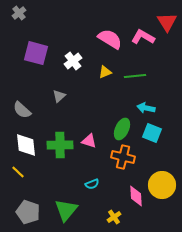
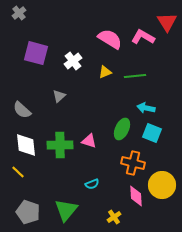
orange cross: moved 10 px right, 6 px down
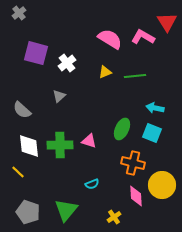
white cross: moved 6 px left, 2 px down
cyan arrow: moved 9 px right
white diamond: moved 3 px right, 1 px down
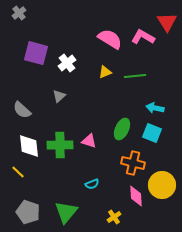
green triangle: moved 2 px down
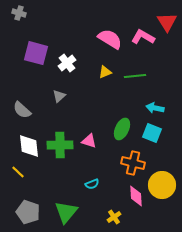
gray cross: rotated 32 degrees counterclockwise
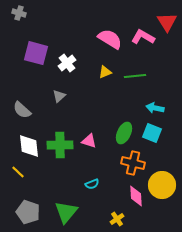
green ellipse: moved 2 px right, 4 px down
yellow cross: moved 3 px right, 2 px down
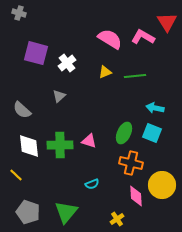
orange cross: moved 2 px left
yellow line: moved 2 px left, 3 px down
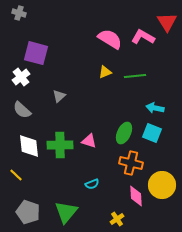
white cross: moved 46 px left, 14 px down
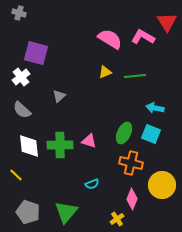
cyan square: moved 1 px left, 1 px down
pink diamond: moved 4 px left, 3 px down; rotated 25 degrees clockwise
